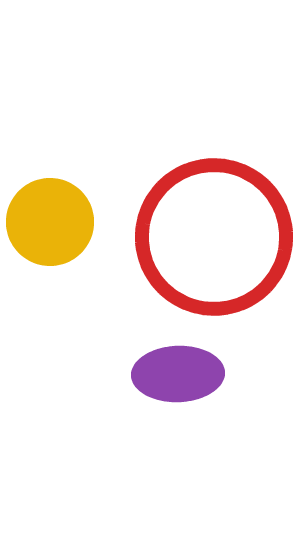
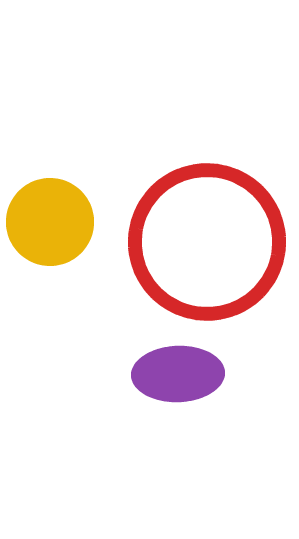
red circle: moved 7 px left, 5 px down
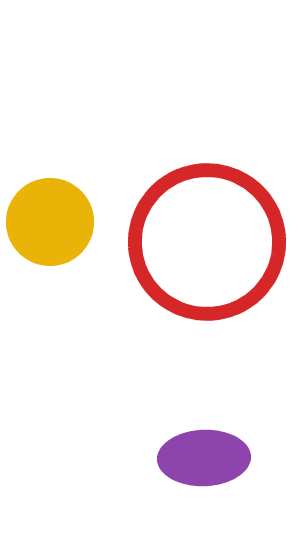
purple ellipse: moved 26 px right, 84 px down
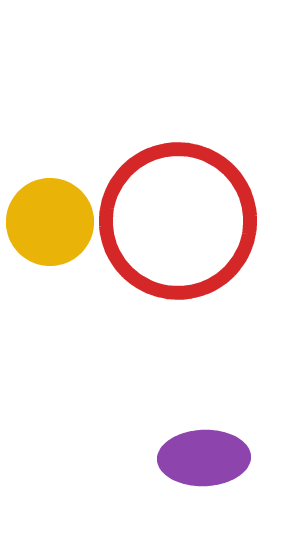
red circle: moved 29 px left, 21 px up
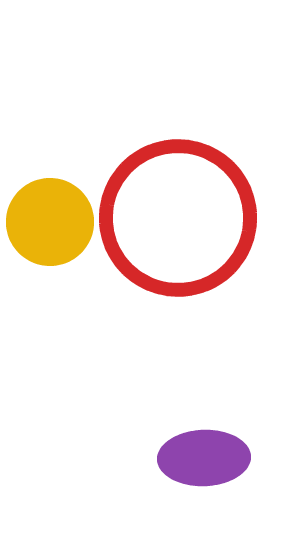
red circle: moved 3 px up
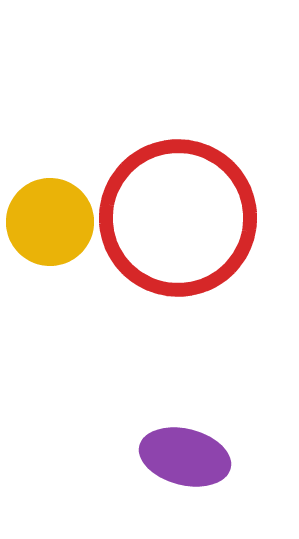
purple ellipse: moved 19 px left, 1 px up; rotated 16 degrees clockwise
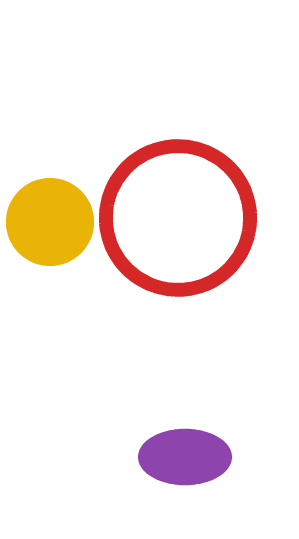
purple ellipse: rotated 14 degrees counterclockwise
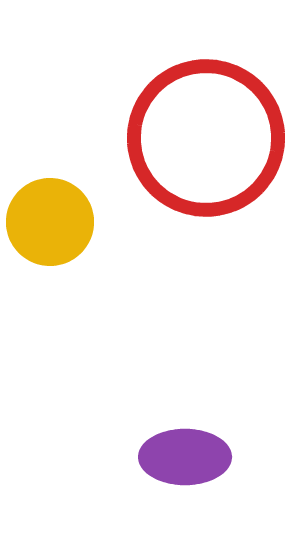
red circle: moved 28 px right, 80 px up
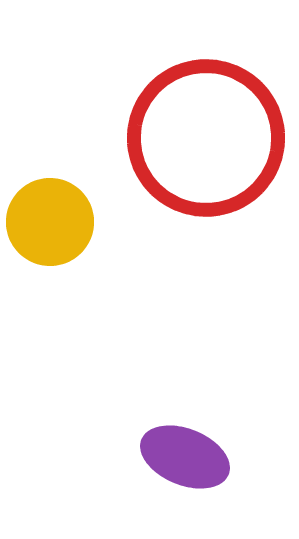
purple ellipse: rotated 22 degrees clockwise
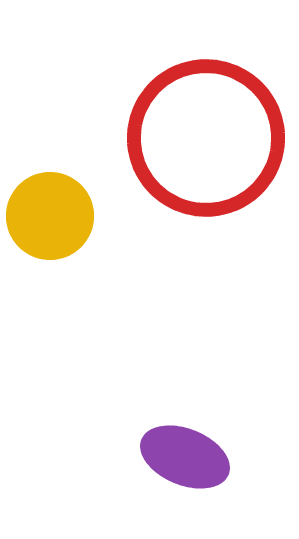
yellow circle: moved 6 px up
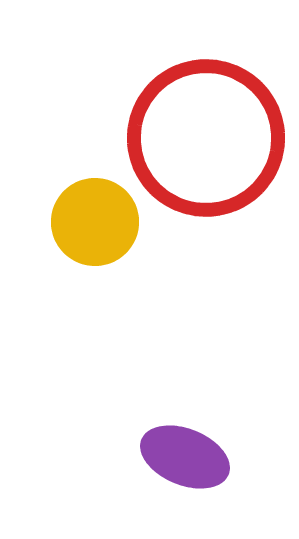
yellow circle: moved 45 px right, 6 px down
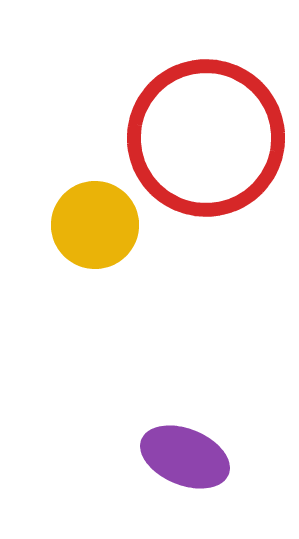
yellow circle: moved 3 px down
